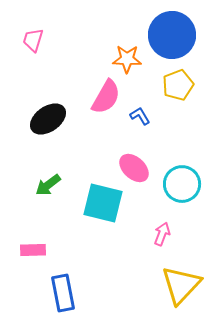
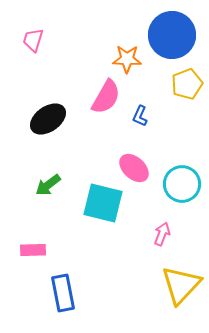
yellow pentagon: moved 9 px right, 1 px up
blue L-shape: rotated 125 degrees counterclockwise
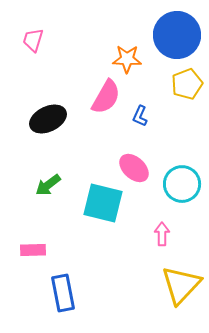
blue circle: moved 5 px right
black ellipse: rotated 9 degrees clockwise
pink arrow: rotated 20 degrees counterclockwise
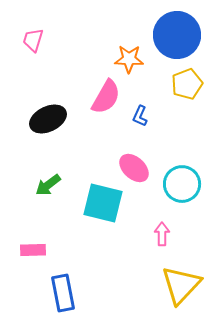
orange star: moved 2 px right
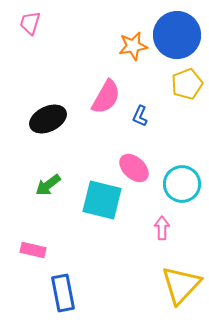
pink trapezoid: moved 3 px left, 17 px up
orange star: moved 4 px right, 13 px up; rotated 12 degrees counterclockwise
cyan square: moved 1 px left, 3 px up
pink arrow: moved 6 px up
pink rectangle: rotated 15 degrees clockwise
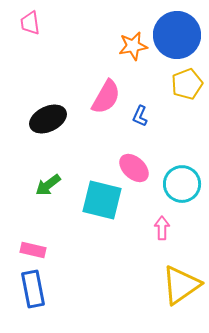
pink trapezoid: rotated 25 degrees counterclockwise
yellow triangle: rotated 12 degrees clockwise
blue rectangle: moved 30 px left, 4 px up
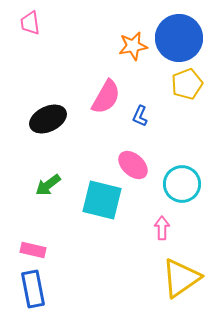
blue circle: moved 2 px right, 3 px down
pink ellipse: moved 1 px left, 3 px up
yellow triangle: moved 7 px up
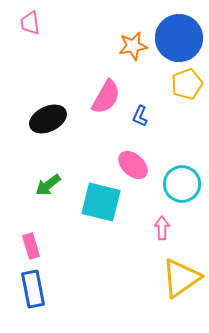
cyan square: moved 1 px left, 2 px down
pink rectangle: moved 2 px left, 4 px up; rotated 60 degrees clockwise
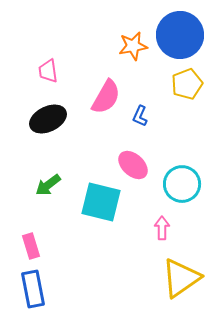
pink trapezoid: moved 18 px right, 48 px down
blue circle: moved 1 px right, 3 px up
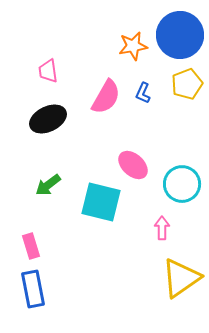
blue L-shape: moved 3 px right, 23 px up
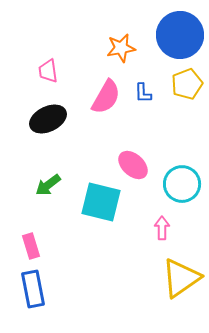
orange star: moved 12 px left, 2 px down
blue L-shape: rotated 25 degrees counterclockwise
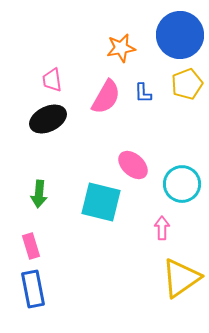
pink trapezoid: moved 4 px right, 9 px down
green arrow: moved 9 px left, 9 px down; rotated 48 degrees counterclockwise
